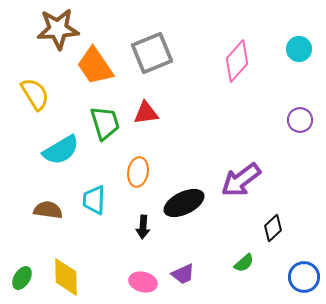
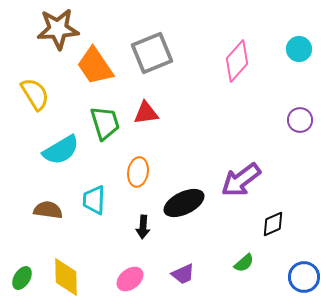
black diamond: moved 4 px up; rotated 20 degrees clockwise
pink ellipse: moved 13 px left, 3 px up; rotated 52 degrees counterclockwise
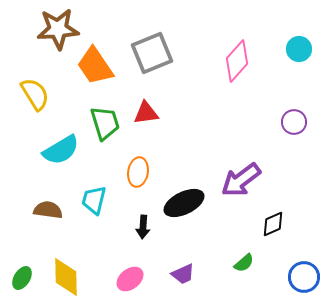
purple circle: moved 6 px left, 2 px down
cyan trapezoid: rotated 12 degrees clockwise
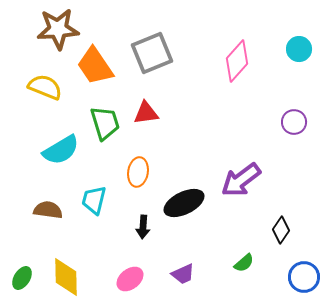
yellow semicircle: moved 10 px right, 7 px up; rotated 36 degrees counterclockwise
black diamond: moved 8 px right, 6 px down; rotated 32 degrees counterclockwise
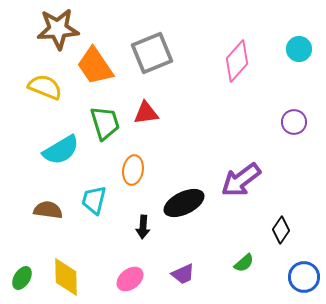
orange ellipse: moved 5 px left, 2 px up
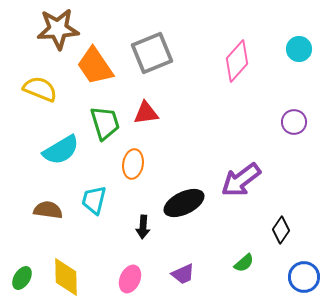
yellow semicircle: moved 5 px left, 2 px down
orange ellipse: moved 6 px up
pink ellipse: rotated 28 degrees counterclockwise
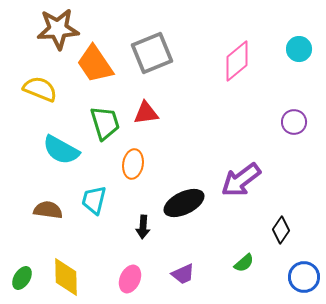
pink diamond: rotated 9 degrees clockwise
orange trapezoid: moved 2 px up
cyan semicircle: rotated 60 degrees clockwise
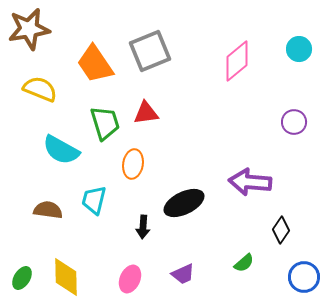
brown star: moved 29 px left; rotated 6 degrees counterclockwise
gray square: moved 2 px left, 2 px up
purple arrow: moved 9 px right, 2 px down; rotated 42 degrees clockwise
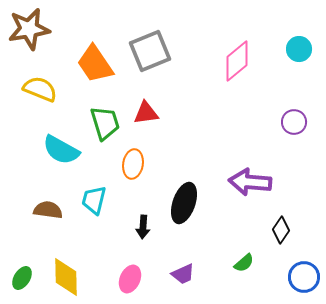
black ellipse: rotated 45 degrees counterclockwise
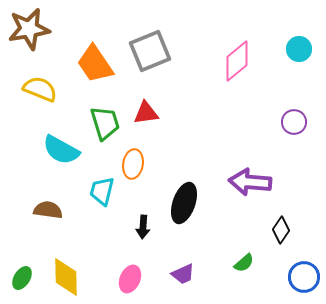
cyan trapezoid: moved 8 px right, 9 px up
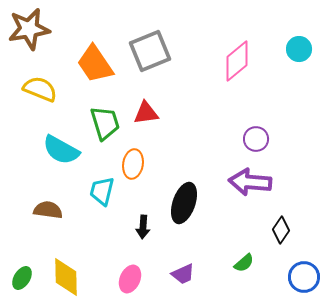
purple circle: moved 38 px left, 17 px down
